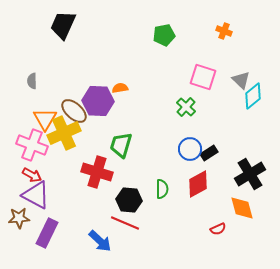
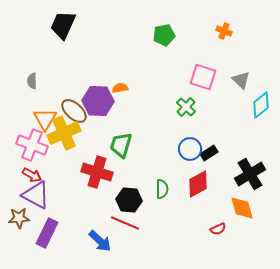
cyan diamond: moved 8 px right, 9 px down
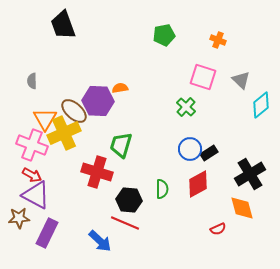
black trapezoid: rotated 44 degrees counterclockwise
orange cross: moved 6 px left, 9 px down
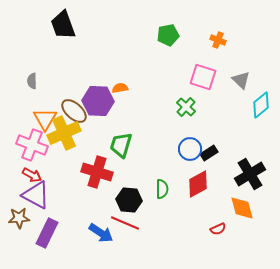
green pentagon: moved 4 px right
blue arrow: moved 1 px right, 8 px up; rotated 10 degrees counterclockwise
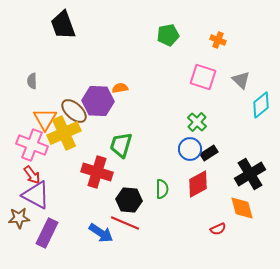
green cross: moved 11 px right, 15 px down
red arrow: rotated 24 degrees clockwise
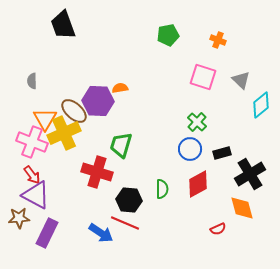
pink cross: moved 3 px up
black rectangle: moved 13 px right; rotated 18 degrees clockwise
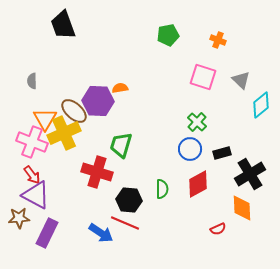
orange diamond: rotated 12 degrees clockwise
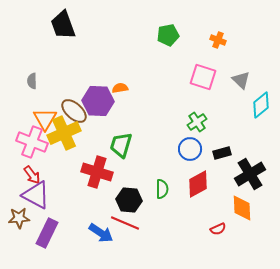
green cross: rotated 12 degrees clockwise
